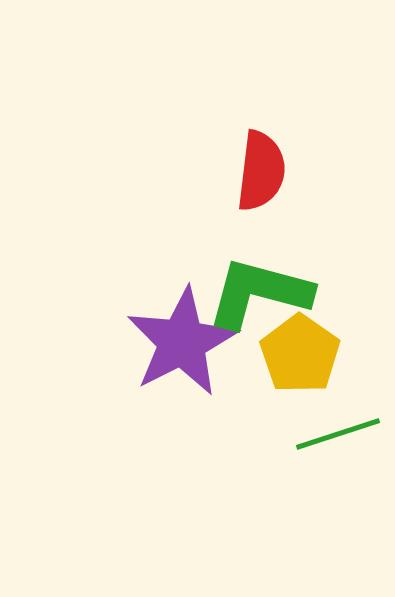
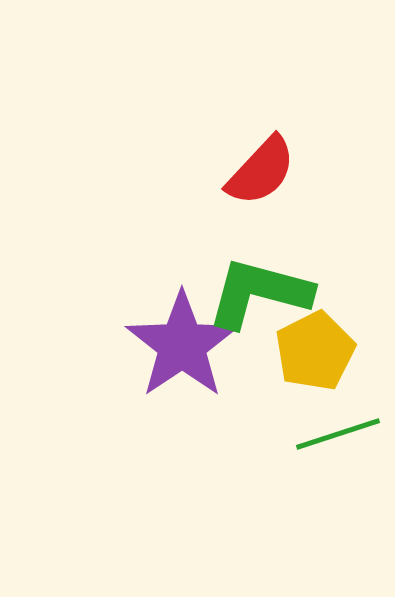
red semicircle: rotated 36 degrees clockwise
purple star: moved 3 px down; rotated 7 degrees counterclockwise
yellow pentagon: moved 15 px right, 3 px up; rotated 10 degrees clockwise
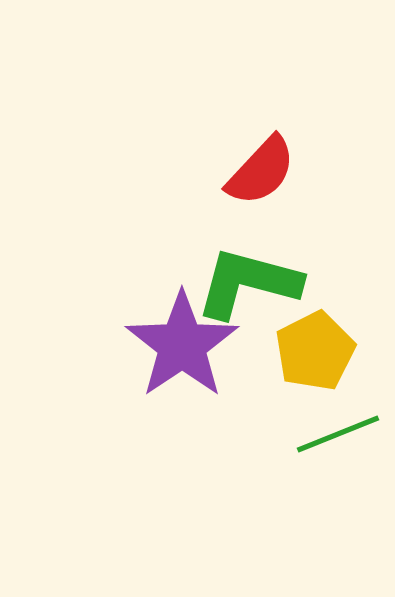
green L-shape: moved 11 px left, 10 px up
green line: rotated 4 degrees counterclockwise
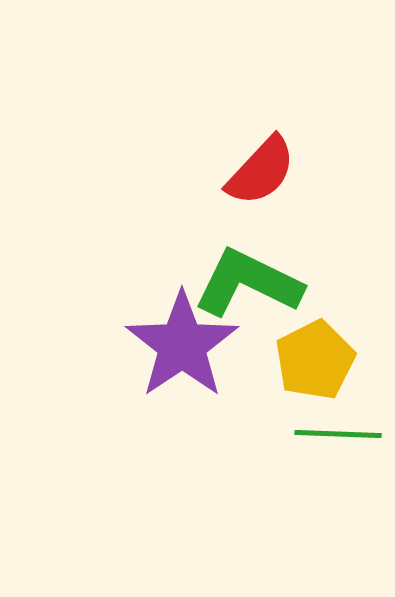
green L-shape: rotated 11 degrees clockwise
yellow pentagon: moved 9 px down
green line: rotated 24 degrees clockwise
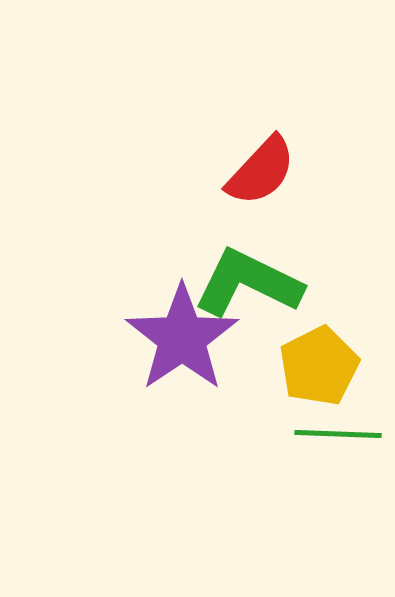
purple star: moved 7 px up
yellow pentagon: moved 4 px right, 6 px down
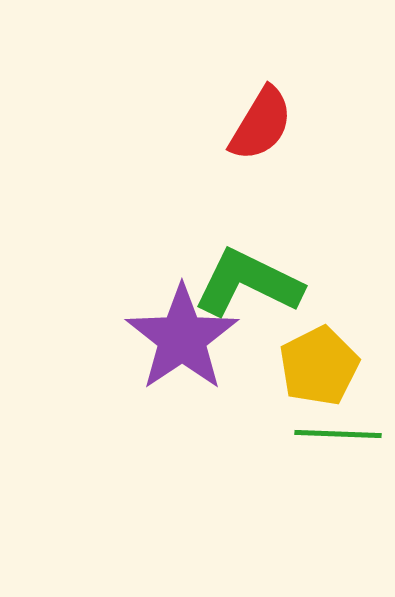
red semicircle: moved 47 px up; rotated 12 degrees counterclockwise
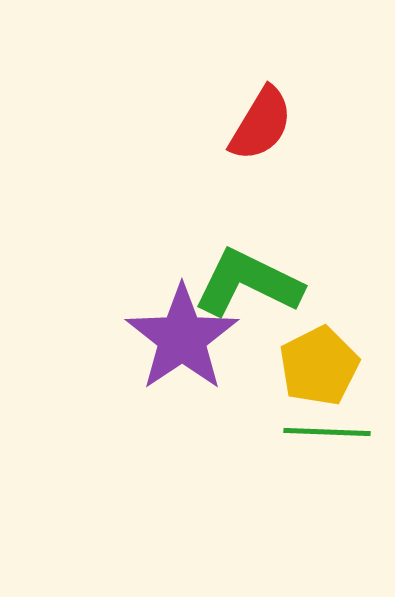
green line: moved 11 px left, 2 px up
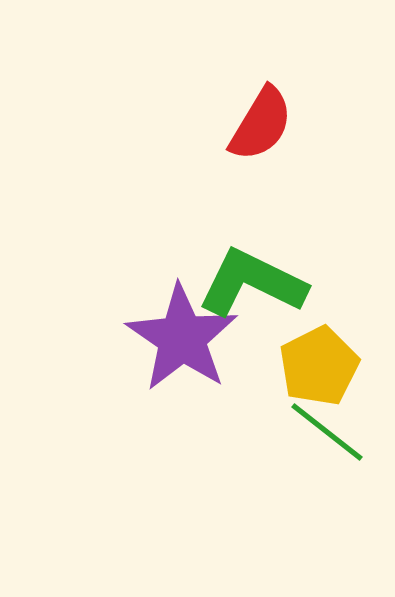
green L-shape: moved 4 px right
purple star: rotated 4 degrees counterclockwise
green line: rotated 36 degrees clockwise
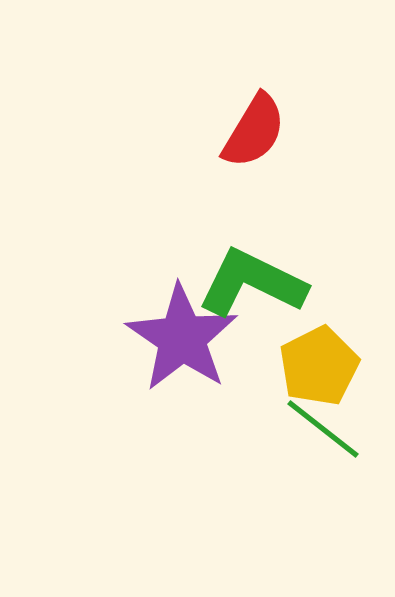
red semicircle: moved 7 px left, 7 px down
green line: moved 4 px left, 3 px up
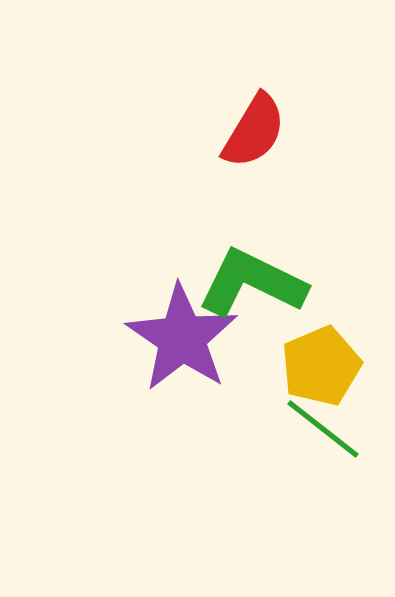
yellow pentagon: moved 2 px right; rotated 4 degrees clockwise
